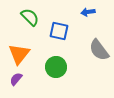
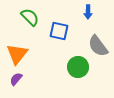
blue arrow: rotated 80 degrees counterclockwise
gray semicircle: moved 1 px left, 4 px up
orange triangle: moved 2 px left
green circle: moved 22 px right
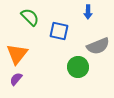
gray semicircle: rotated 75 degrees counterclockwise
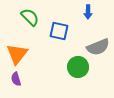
gray semicircle: moved 1 px down
purple semicircle: rotated 56 degrees counterclockwise
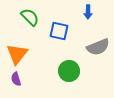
green circle: moved 9 px left, 4 px down
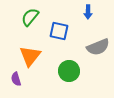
green semicircle: rotated 96 degrees counterclockwise
orange triangle: moved 13 px right, 2 px down
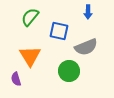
gray semicircle: moved 12 px left
orange triangle: rotated 10 degrees counterclockwise
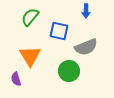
blue arrow: moved 2 px left, 1 px up
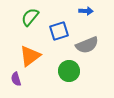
blue arrow: rotated 88 degrees counterclockwise
blue square: rotated 30 degrees counterclockwise
gray semicircle: moved 1 px right, 2 px up
orange triangle: rotated 25 degrees clockwise
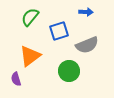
blue arrow: moved 1 px down
